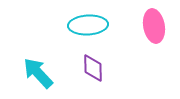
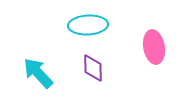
pink ellipse: moved 21 px down
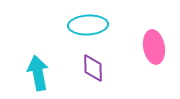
cyan arrow: rotated 32 degrees clockwise
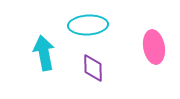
cyan arrow: moved 6 px right, 20 px up
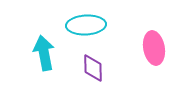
cyan ellipse: moved 2 px left
pink ellipse: moved 1 px down
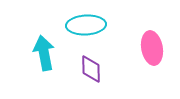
pink ellipse: moved 2 px left
purple diamond: moved 2 px left, 1 px down
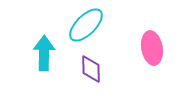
cyan ellipse: rotated 42 degrees counterclockwise
cyan arrow: rotated 12 degrees clockwise
